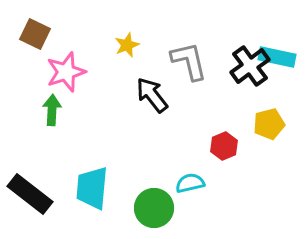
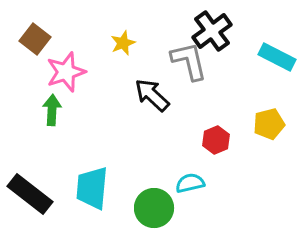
brown square: moved 5 px down; rotated 12 degrees clockwise
yellow star: moved 4 px left, 2 px up
cyan rectangle: rotated 15 degrees clockwise
black cross: moved 38 px left, 35 px up
black arrow: rotated 9 degrees counterclockwise
red hexagon: moved 8 px left, 6 px up
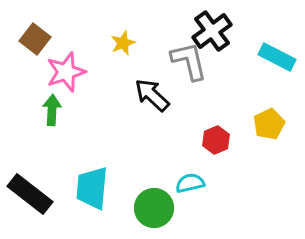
yellow pentagon: rotated 12 degrees counterclockwise
